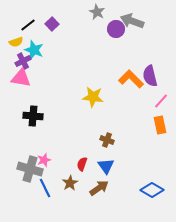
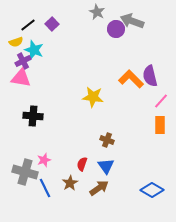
orange rectangle: rotated 12 degrees clockwise
gray cross: moved 5 px left, 3 px down
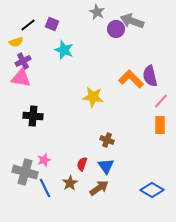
purple square: rotated 24 degrees counterclockwise
cyan star: moved 30 px right
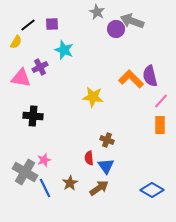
purple square: rotated 24 degrees counterclockwise
yellow semicircle: rotated 40 degrees counterclockwise
purple cross: moved 17 px right, 6 px down
red semicircle: moved 7 px right, 6 px up; rotated 24 degrees counterclockwise
gray cross: rotated 15 degrees clockwise
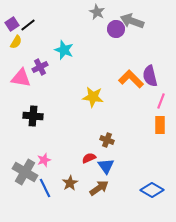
purple square: moved 40 px left; rotated 32 degrees counterclockwise
pink line: rotated 21 degrees counterclockwise
red semicircle: rotated 72 degrees clockwise
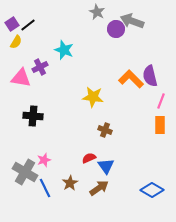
brown cross: moved 2 px left, 10 px up
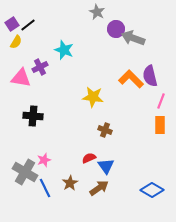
gray arrow: moved 1 px right, 17 px down
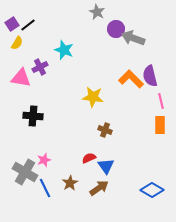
yellow semicircle: moved 1 px right, 1 px down
pink line: rotated 35 degrees counterclockwise
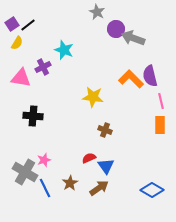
purple cross: moved 3 px right
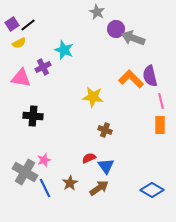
yellow semicircle: moved 2 px right; rotated 32 degrees clockwise
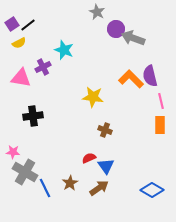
black cross: rotated 12 degrees counterclockwise
pink star: moved 31 px left, 8 px up; rotated 24 degrees clockwise
